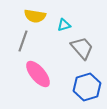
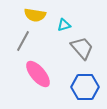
yellow semicircle: moved 1 px up
gray line: rotated 10 degrees clockwise
blue hexagon: moved 2 px left; rotated 16 degrees clockwise
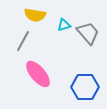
gray trapezoid: moved 6 px right, 15 px up
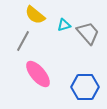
yellow semicircle: rotated 30 degrees clockwise
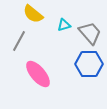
yellow semicircle: moved 2 px left, 1 px up
gray trapezoid: moved 2 px right
gray line: moved 4 px left
blue hexagon: moved 4 px right, 23 px up
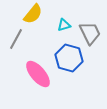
yellow semicircle: rotated 90 degrees counterclockwise
gray trapezoid: rotated 15 degrees clockwise
gray line: moved 3 px left, 2 px up
blue hexagon: moved 20 px left, 6 px up; rotated 16 degrees clockwise
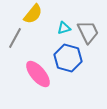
cyan triangle: moved 3 px down
gray trapezoid: moved 2 px left, 1 px up
gray line: moved 1 px left, 1 px up
blue hexagon: moved 1 px left
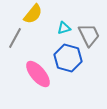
gray trapezoid: moved 1 px right, 3 px down
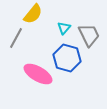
cyan triangle: rotated 32 degrees counterclockwise
gray line: moved 1 px right
blue hexagon: moved 1 px left
pink ellipse: rotated 20 degrees counterclockwise
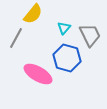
gray trapezoid: moved 1 px right
